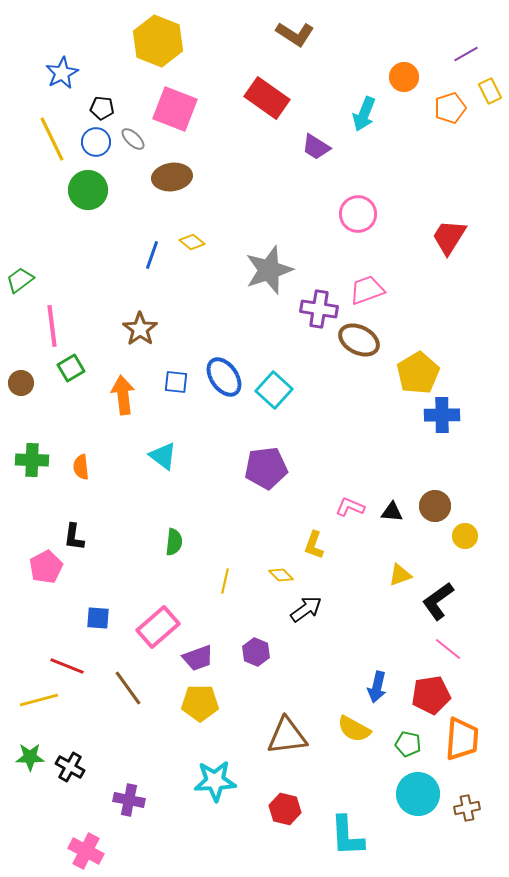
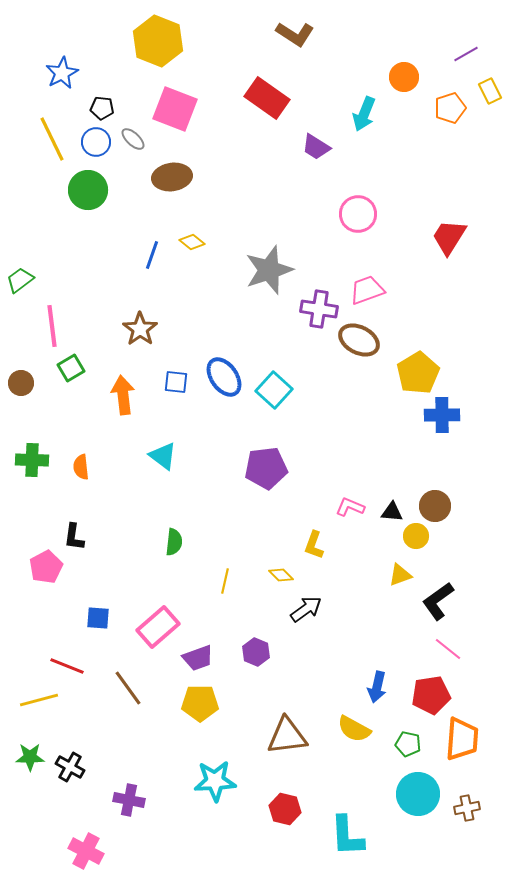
yellow circle at (465, 536): moved 49 px left
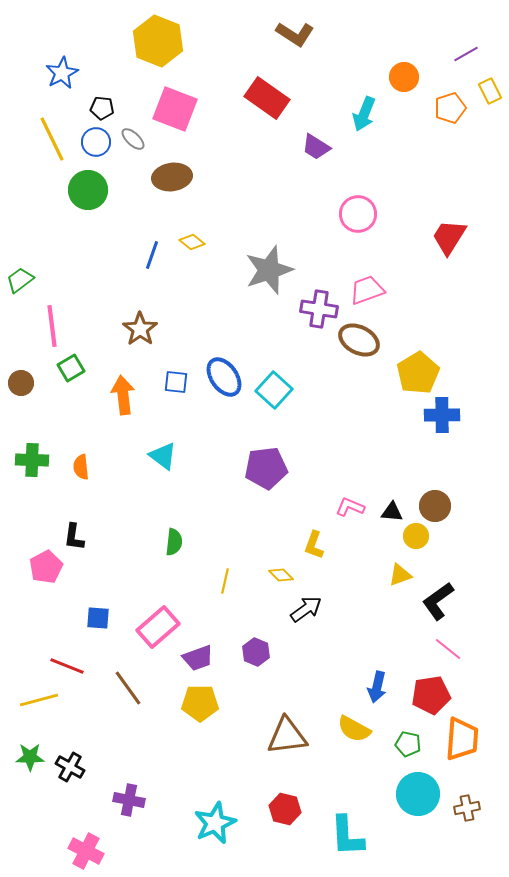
cyan star at (215, 781): moved 42 px down; rotated 21 degrees counterclockwise
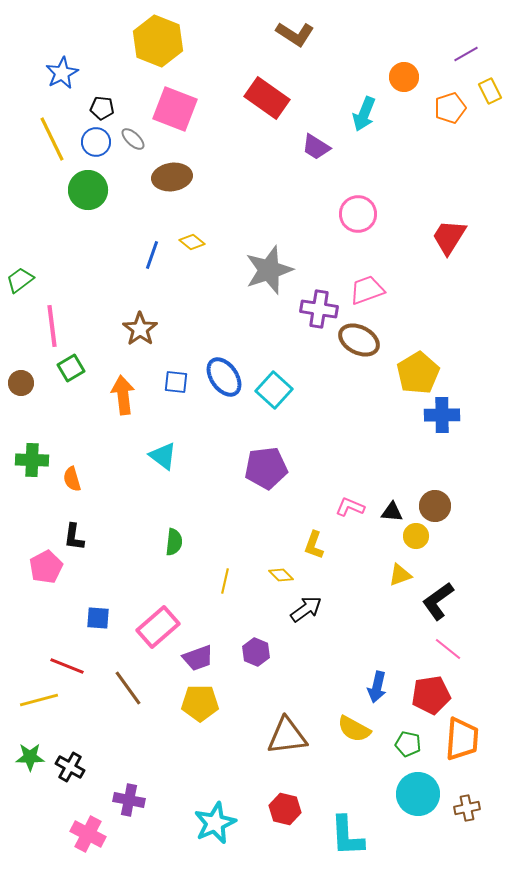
orange semicircle at (81, 467): moved 9 px left, 12 px down; rotated 10 degrees counterclockwise
pink cross at (86, 851): moved 2 px right, 17 px up
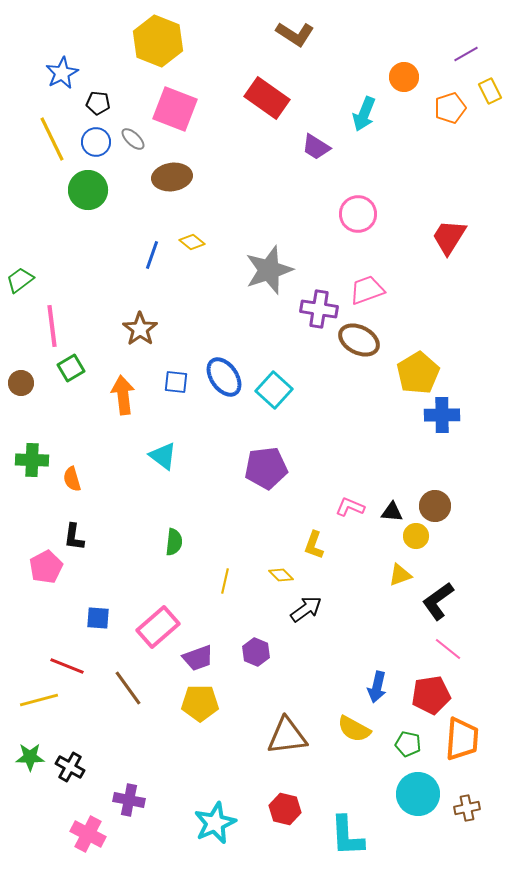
black pentagon at (102, 108): moved 4 px left, 5 px up
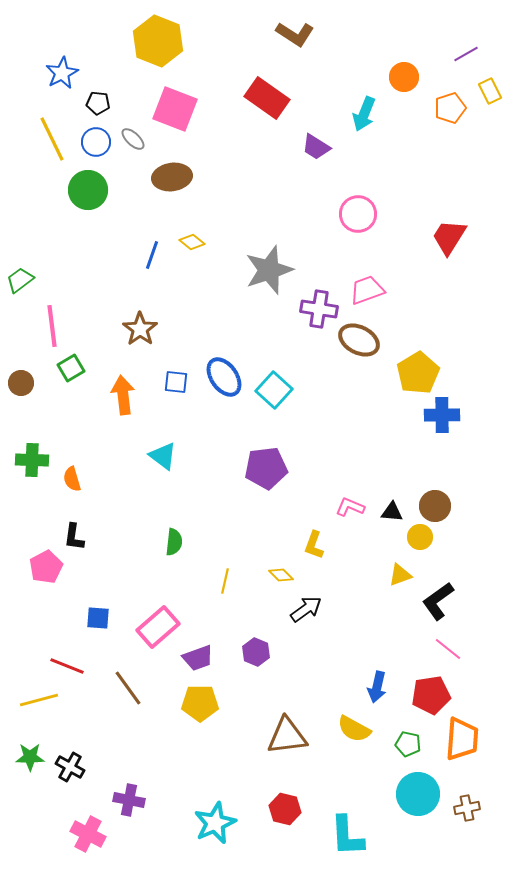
yellow circle at (416, 536): moved 4 px right, 1 px down
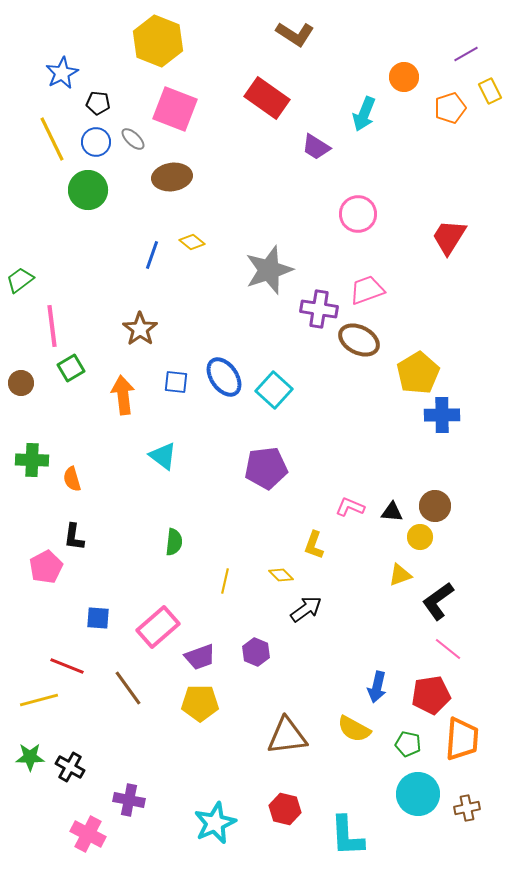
purple trapezoid at (198, 658): moved 2 px right, 1 px up
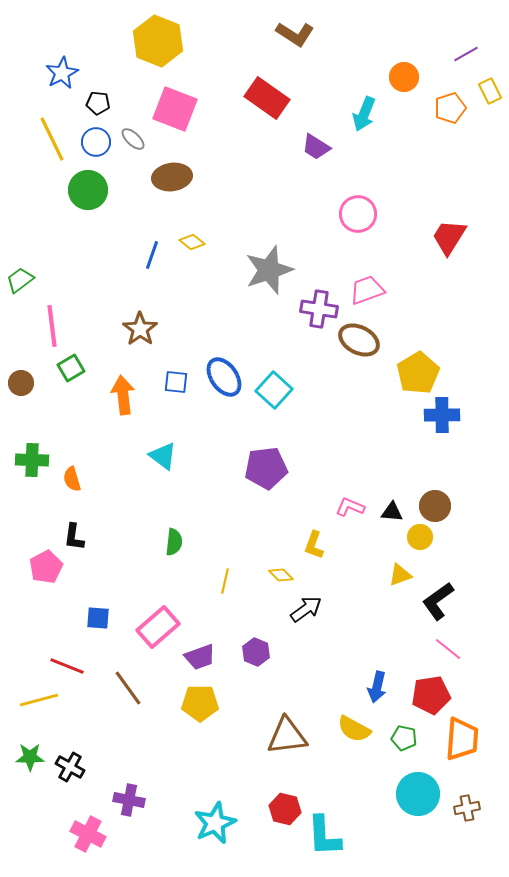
green pentagon at (408, 744): moved 4 px left, 6 px up
cyan L-shape at (347, 836): moved 23 px left
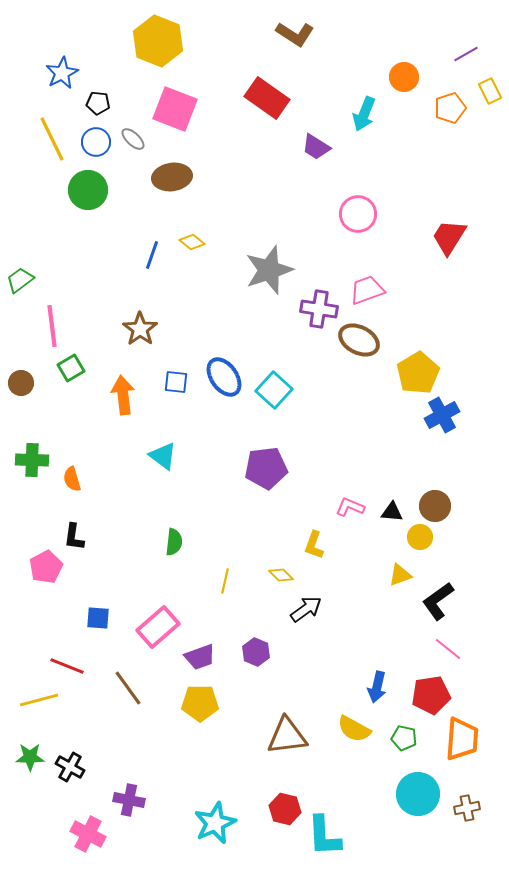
blue cross at (442, 415): rotated 28 degrees counterclockwise
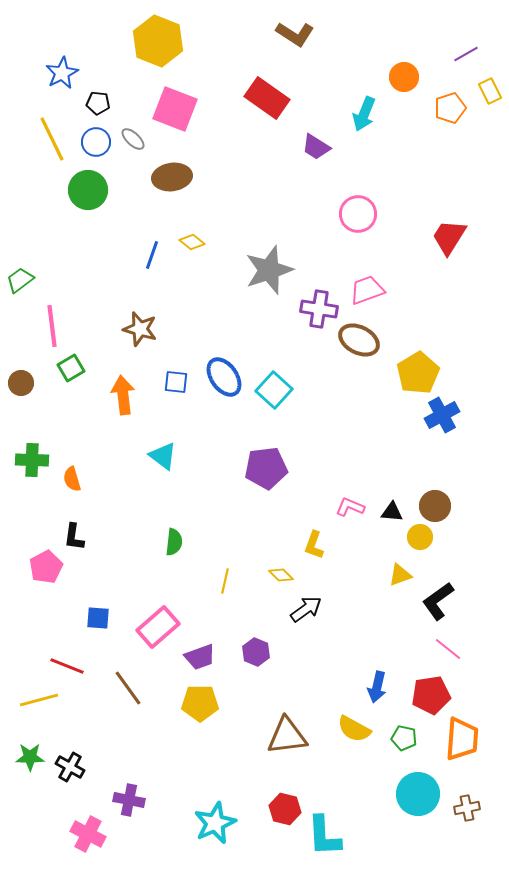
brown star at (140, 329): rotated 20 degrees counterclockwise
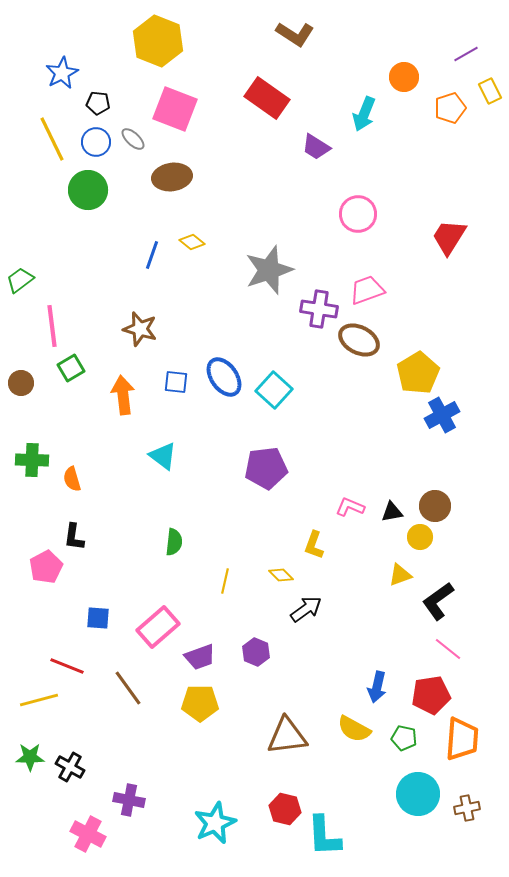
black triangle at (392, 512): rotated 15 degrees counterclockwise
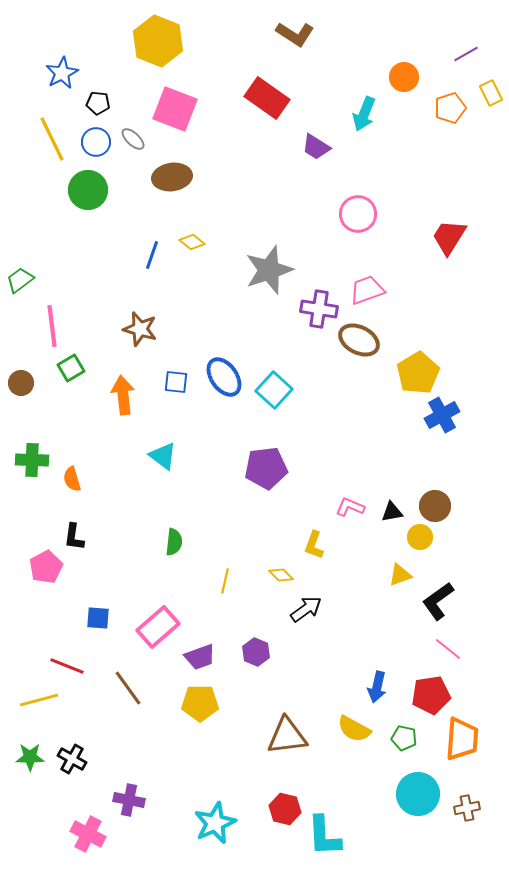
yellow rectangle at (490, 91): moved 1 px right, 2 px down
black cross at (70, 767): moved 2 px right, 8 px up
